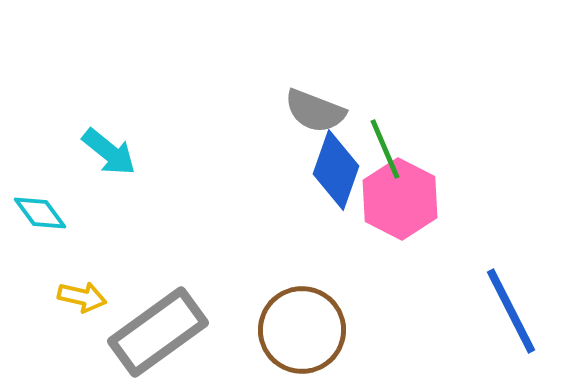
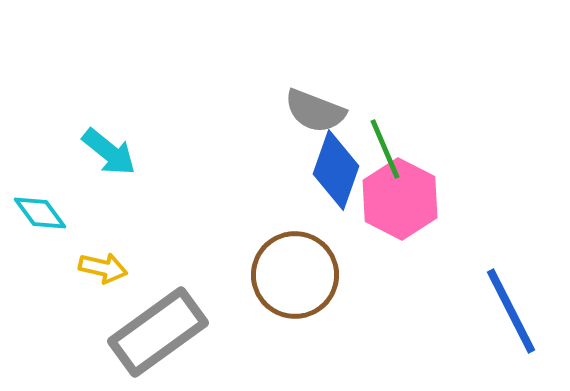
yellow arrow: moved 21 px right, 29 px up
brown circle: moved 7 px left, 55 px up
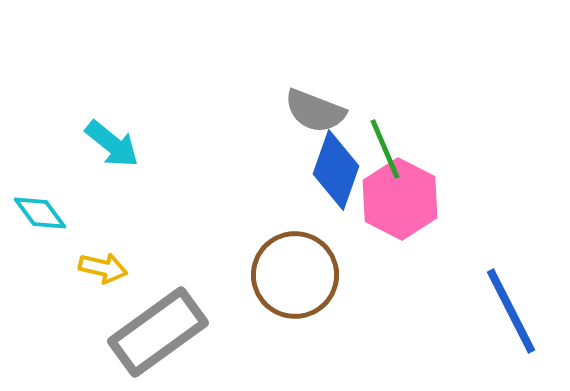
cyan arrow: moved 3 px right, 8 px up
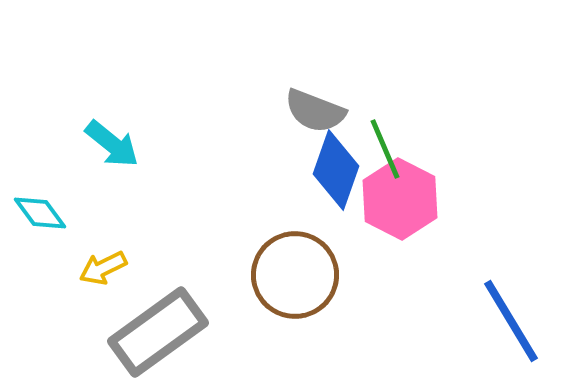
yellow arrow: rotated 141 degrees clockwise
blue line: moved 10 px down; rotated 4 degrees counterclockwise
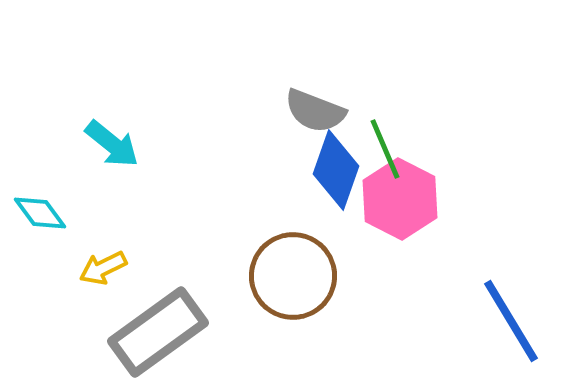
brown circle: moved 2 px left, 1 px down
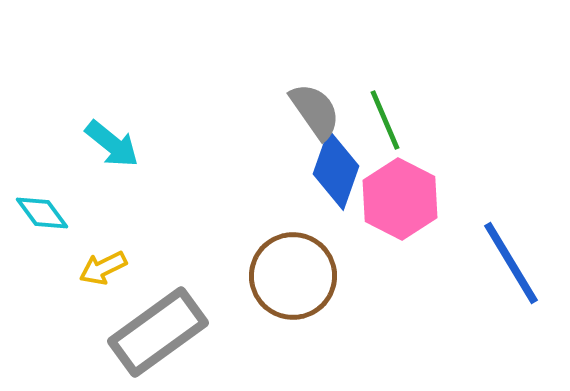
gray semicircle: rotated 146 degrees counterclockwise
green line: moved 29 px up
cyan diamond: moved 2 px right
blue line: moved 58 px up
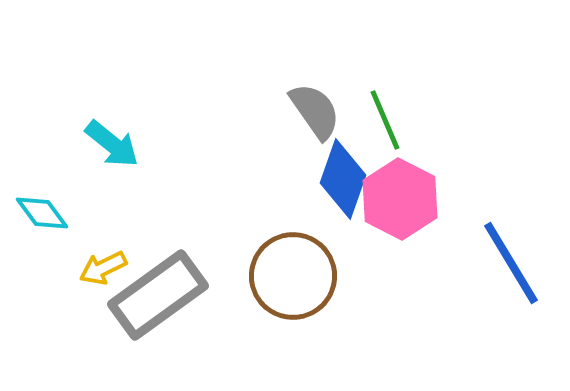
blue diamond: moved 7 px right, 9 px down
gray rectangle: moved 37 px up
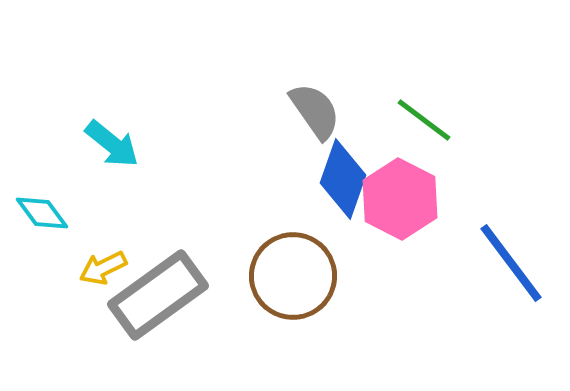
green line: moved 39 px right; rotated 30 degrees counterclockwise
blue line: rotated 6 degrees counterclockwise
